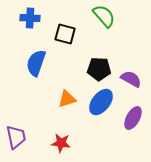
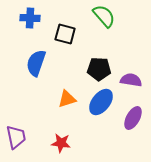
purple semicircle: moved 1 px down; rotated 20 degrees counterclockwise
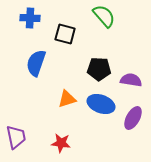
blue ellipse: moved 2 px down; rotated 72 degrees clockwise
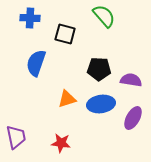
blue ellipse: rotated 28 degrees counterclockwise
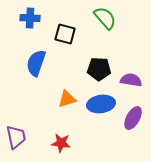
green semicircle: moved 1 px right, 2 px down
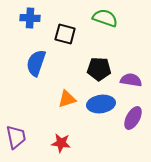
green semicircle: rotated 30 degrees counterclockwise
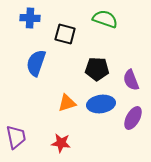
green semicircle: moved 1 px down
black pentagon: moved 2 px left
purple semicircle: rotated 120 degrees counterclockwise
orange triangle: moved 4 px down
